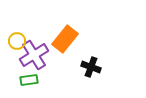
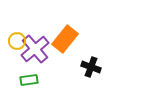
purple cross: moved 1 px right, 6 px up; rotated 8 degrees counterclockwise
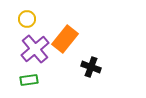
yellow circle: moved 10 px right, 22 px up
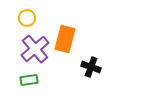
yellow circle: moved 1 px up
orange rectangle: rotated 24 degrees counterclockwise
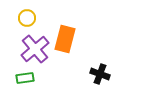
black cross: moved 9 px right, 7 px down
green rectangle: moved 4 px left, 2 px up
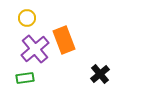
orange rectangle: moved 1 px left, 1 px down; rotated 36 degrees counterclockwise
black cross: rotated 30 degrees clockwise
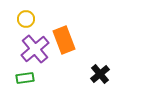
yellow circle: moved 1 px left, 1 px down
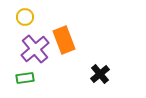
yellow circle: moved 1 px left, 2 px up
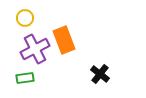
yellow circle: moved 1 px down
purple cross: rotated 12 degrees clockwise
black cross: rotated 12 degrees counterclockwise
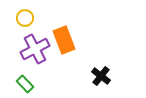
black cross: moved 1 px right, 2 px down
green rectangle: moved 6 px down; rotated 54 degrees clockwise
